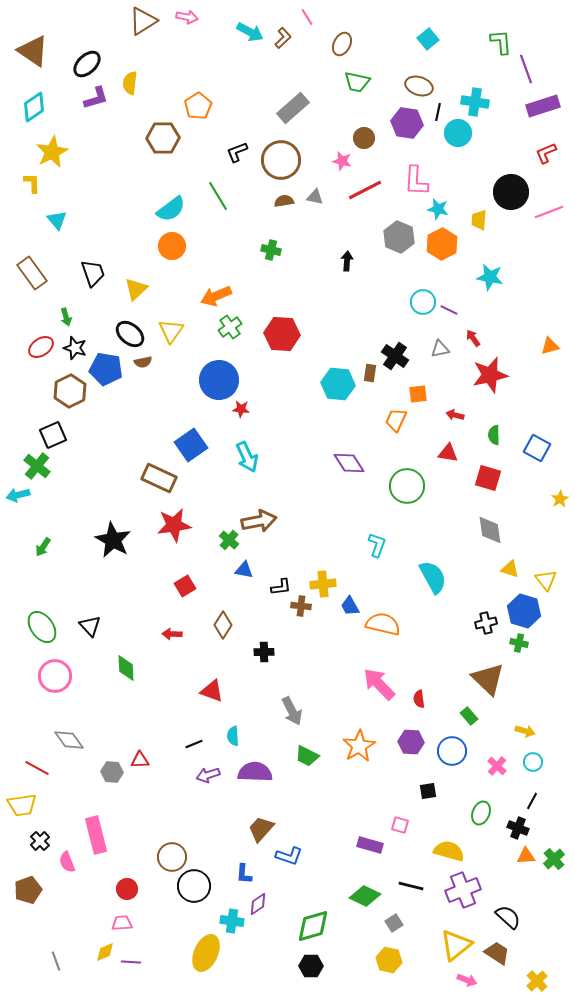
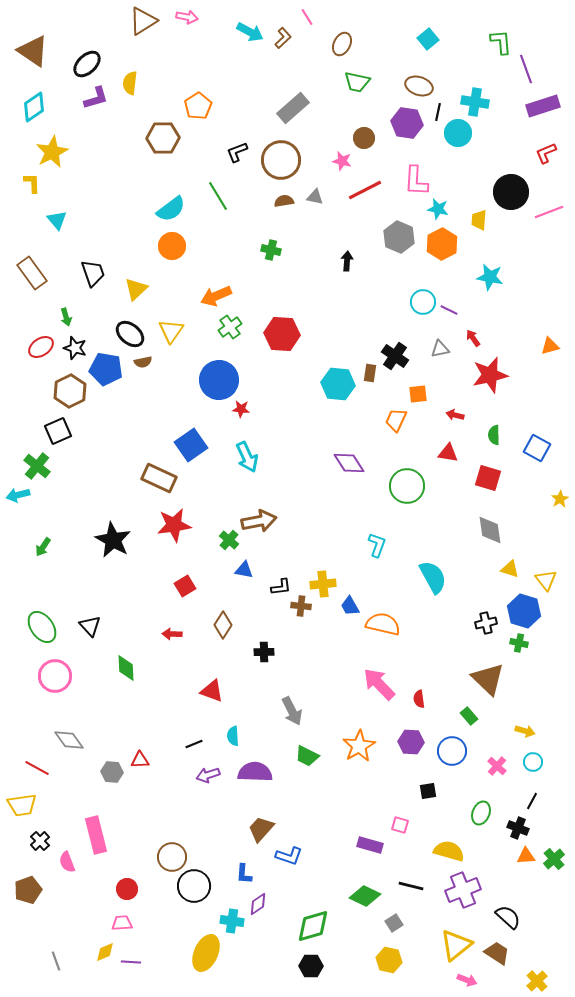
black square at (53, 435): moved 5 px right, 4 px up
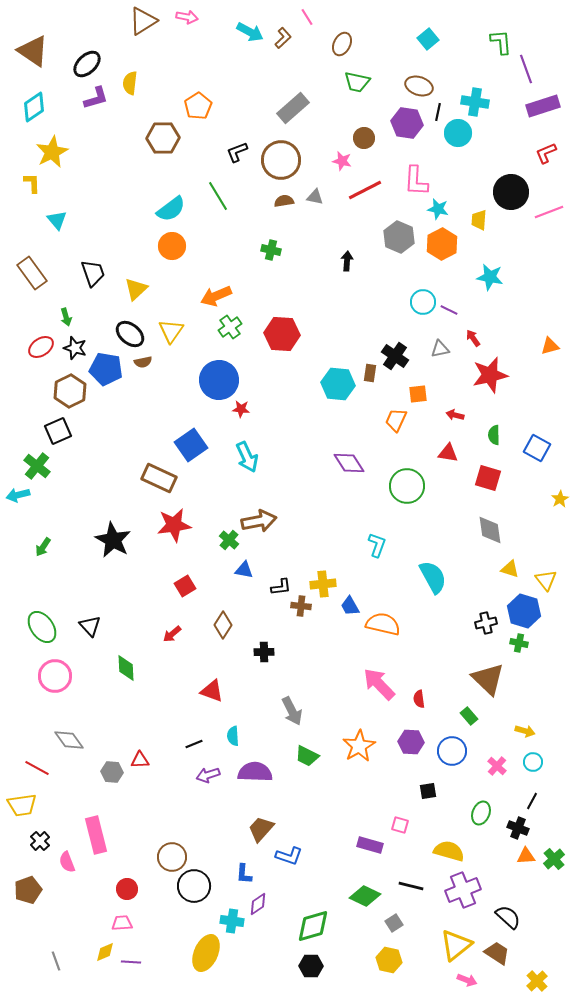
red arrow at (172, 634): rotated 42 degrees counterclockwise
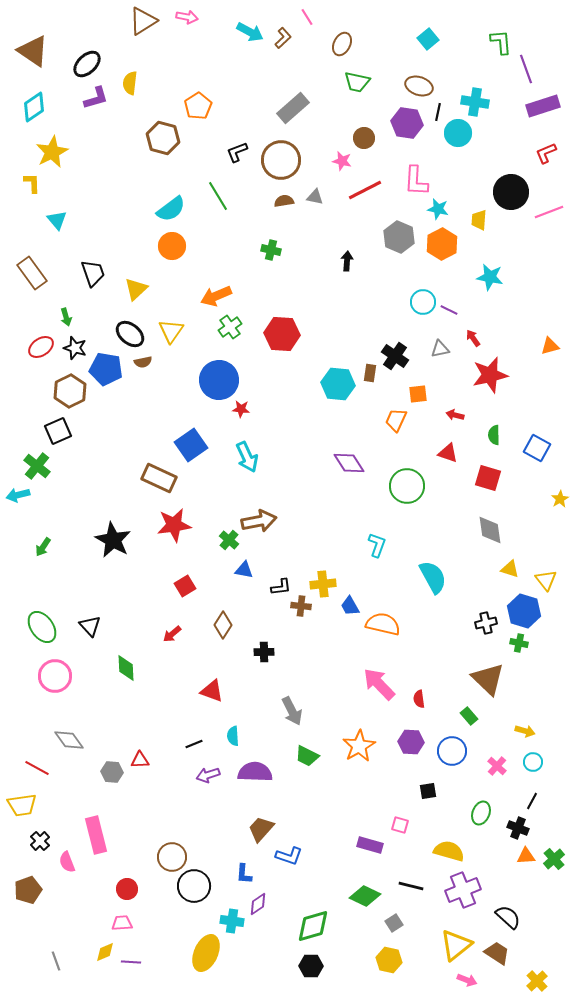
brown hexagon at (163, 138): rotated 16 degrees clockwise
red triangle at (448, 453): rotated 10 degrees clockwise
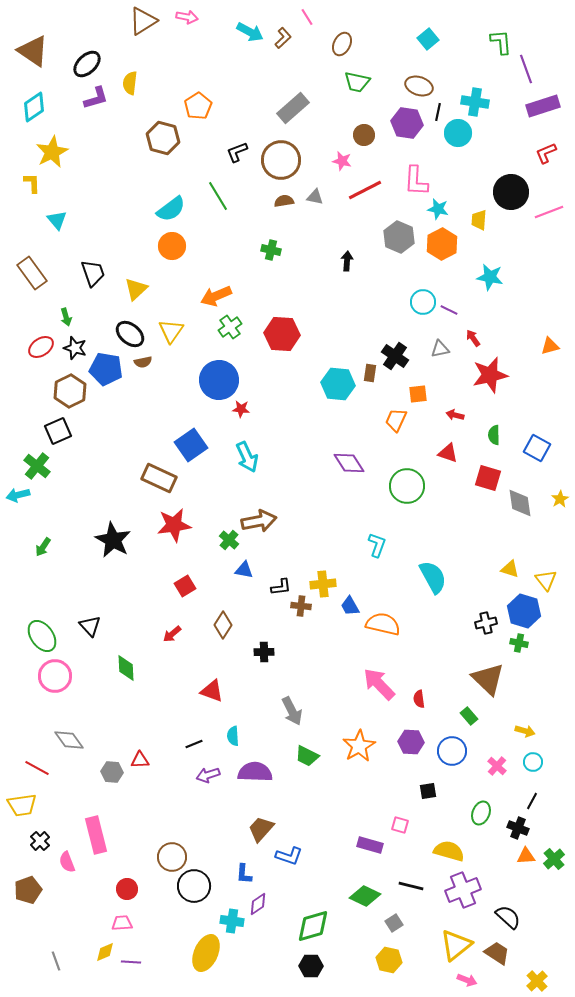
brown circle at (364, 138): moved 3 px up
gray diamond at (490, 530): moved 30 px right, 27 px up
green ellipse at (42, 627): moved 9 px down
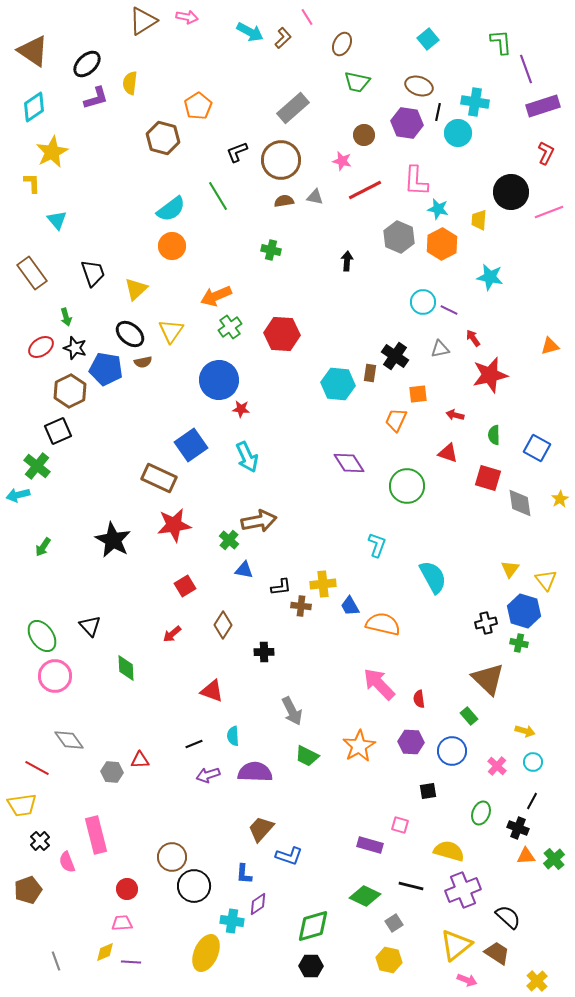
red L-shape at (546, 153): rotated 140 degrees clockwise
yellow triangle at (510, 569): rotated 48 degrees clockwise
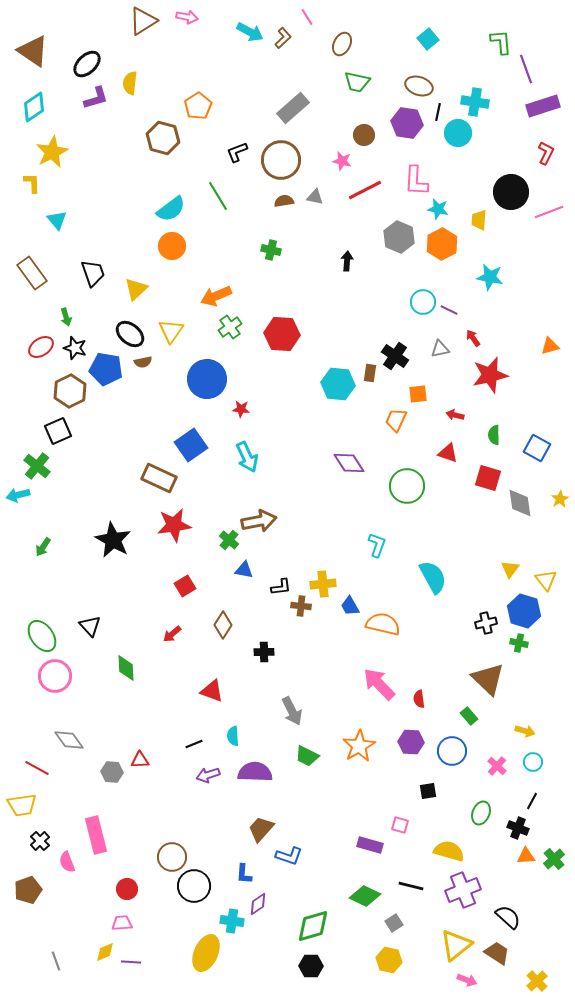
blue circle at (219, 380): moved 12 px left, 1 px up
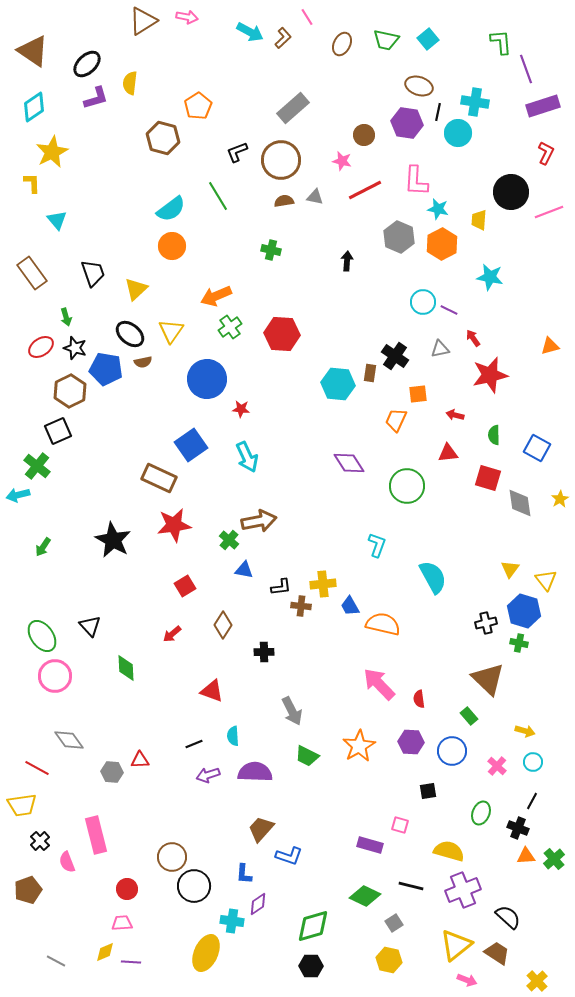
green trapezoid at (357, 82): moved 29 px right, 42 px up
red triangle at (448, 453): rotated 25 degrees counterclockwise
gray line at (56, 961): rotated 42 degrees counterclockwise
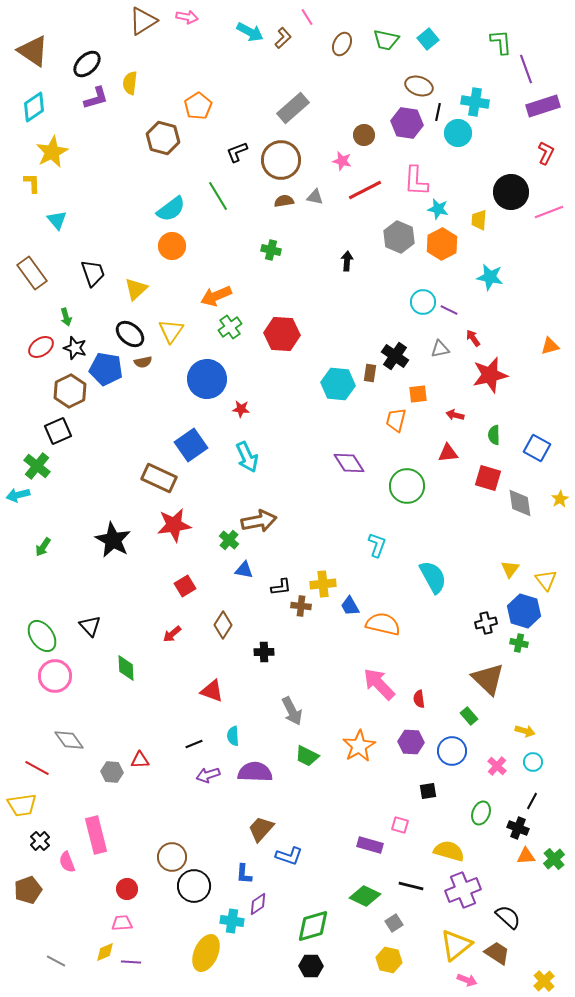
orange trapezoid at (396, 420): rotated 10 degrees counterclockwise
yellow cross at (537, 981): moved 7 px right
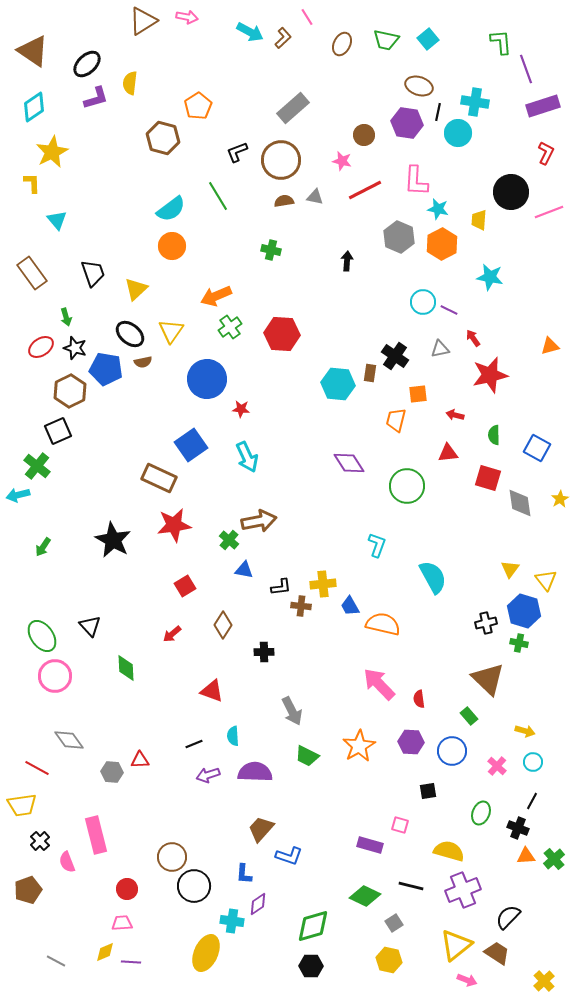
black semicircle at (508, 917): rotated 88 degrees counterclockwise
